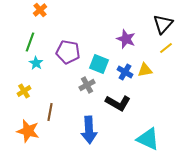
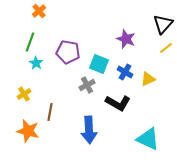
orange cross: moved 1 px left, 1 px down
yellow triangle: moved 3 px right, 9 px down; rotated 14 degrees counterclockwise
yellow cross: moved 3 px down
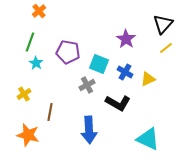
purple star: rotated 12 degrees clockwise
orange star: moved 4 px down
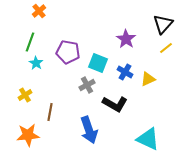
cyan square: moved 1 px left, 1 px up
yellow cross: moved 1 px right, 1 px down
black L-shape: moved 3 px left, 1 px down
blue arrow: rotated 16 degrees counterclockwise
orange star: rotated 20 degrees counterclockwise
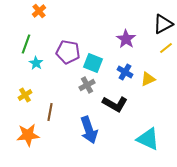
black triangle: rotated 20 degrees clockwise
green line: moved 4 px left, 2 px down
cyan square: moved 5 px left
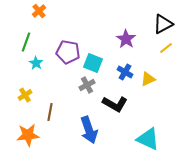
green line: moved 2 px up
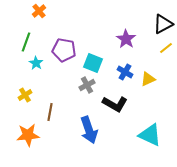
purple pentagon: moved 4 px left, 2 px up
cyan triangle: moved 2 px right, 4 px up
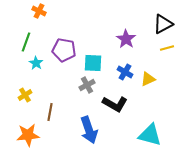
orange cross: rotated 24 degrees counterclockwise
yellow line: moved 1 px right; rotated 24 degrees clockwise
cyan square: rotated 18 degrees counterclockwise
cyan triangle: rotated 10 degrees counterclockwise
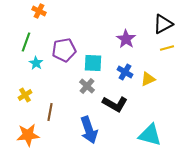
purple pentagon: rotated 20 degrees counterclockwise
gray cross: moved 1 px down; rotated 21 degrees counterclockwise
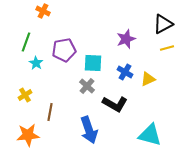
orange cross: moved 4 px right
purple star: rotated 18 degrees clockwise
